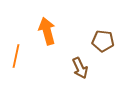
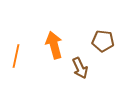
orange arrow: moved 7 px right, 14 px down
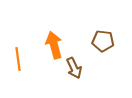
orange line: moved 2 px right, 3 px down; rotated 20 degrees counterclockwise
brown arrow: moved 6 px left
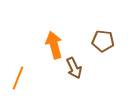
orange line: moved 19 px down; rotated 30 degrees clockwise
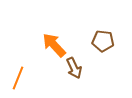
orange arrow: rotated 28 degrees counterclockwise
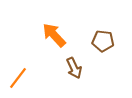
orange arrow: moved 10 px up
orange line: rotated 15 degrees clockwise
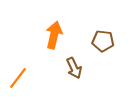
orange arrow: rotated 56 degrees clockwise
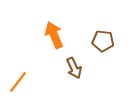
orange arrow: rotated 36 degrees counterclockwise
orange line: moved 4 px down
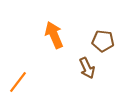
brown arrow: moved 13 px right
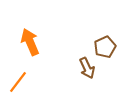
orange arrow: moved 24 px left, 7 px down
brown pentagon: moved 2 px right, 6 px down; rotated 30 degrees counterclockwise
